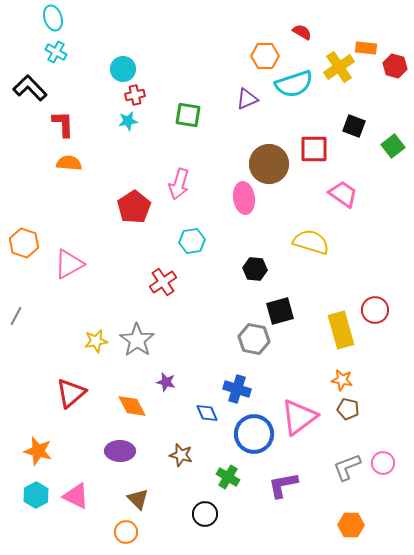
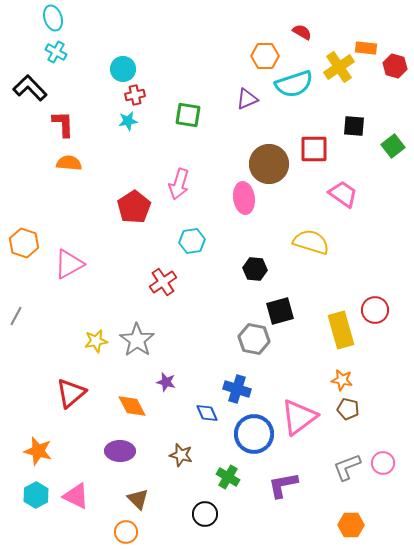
black square at (354, 126): rotated 15 degrees counterclockwise
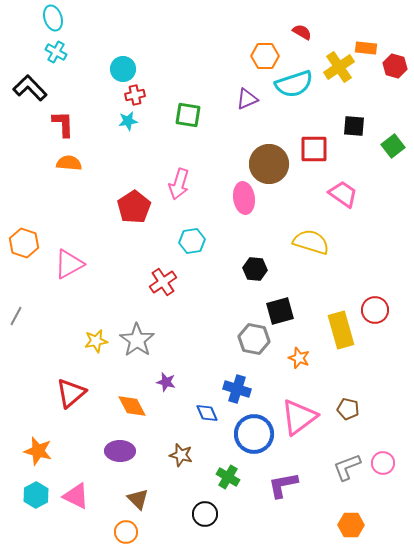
orange star at (342, 380): moved 43 px left, 22 px up; rotated 10 degrees clockwise
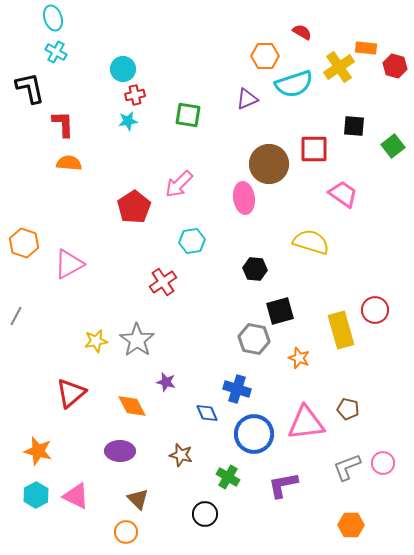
black L-shape at (30, 88): rotated 32 degrees clockwise
pink arrow at (179, 184): rotated 28 degrees clockwise
pink triangle at (299, 417): moved 7 px right, 6 px down; rotated 30 degrees clockwise
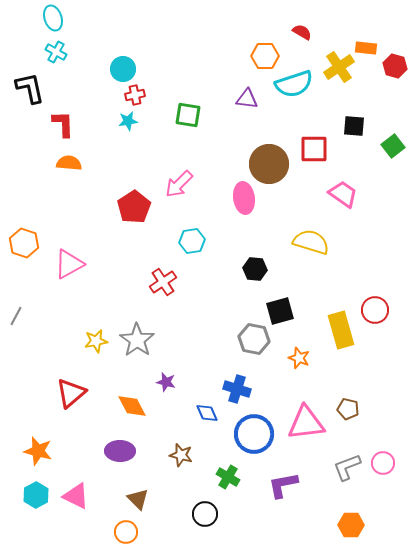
purple triangle at (247, 99): rotated 30 degrees clockwise
